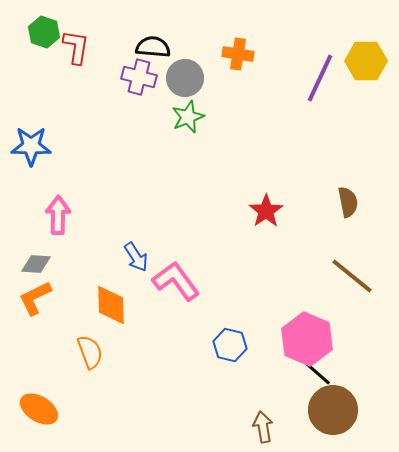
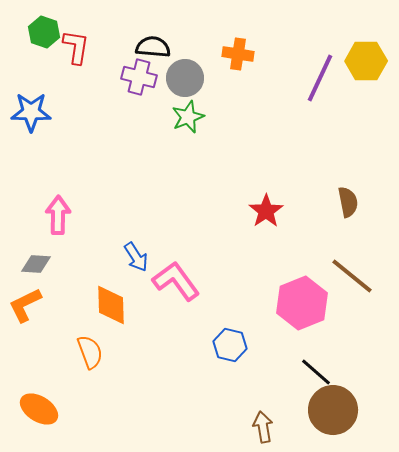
blue star: moved 34 px up
orange L-shape: moved 10 px left, 7 px down
pink hexagon: moved 5 px left, 36 px up; rotated 15 degrees clockwise
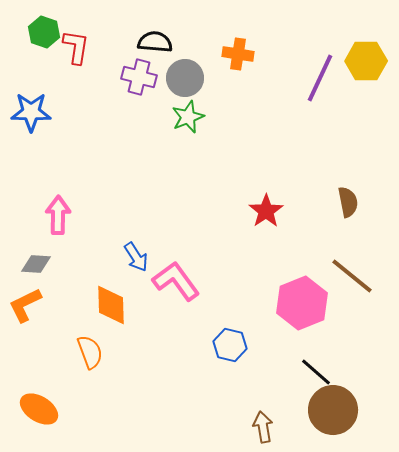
black semicircle: moved 2 px right, 5 px up
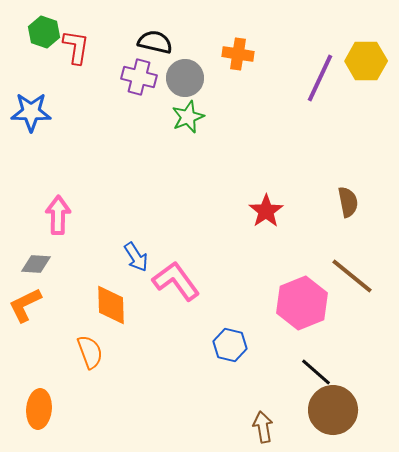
black semicircle: rotated 8 degrees clockwise
orange ellipse: rotated 63 degrees clockwise
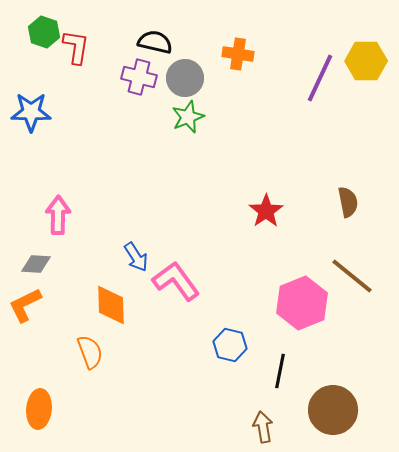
black line: moved 36 px left, 1 px up; rotated 60 degrees clockwise
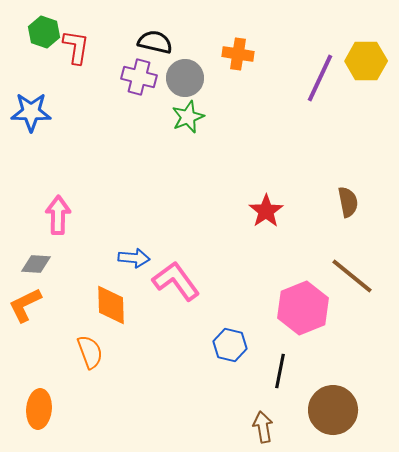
blue arrow: moved 2 px left, 1 px down; rotated 52 degrees counterclockwise
pink hexagon: moved 1 px right, 5 px down
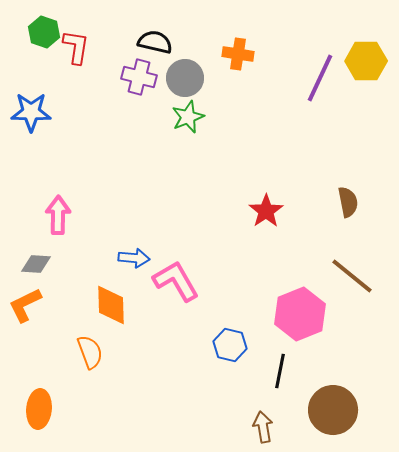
pink L-shape: rotated 6 degrees clockwise
pink hexagon: moved 3 px left, 6 px down
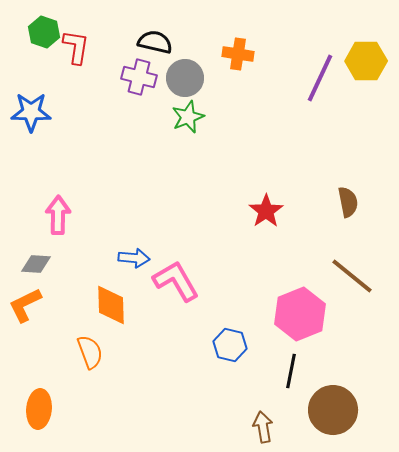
black line: moved 11 px right
